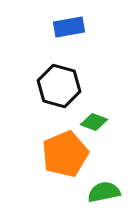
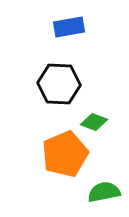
black hexagon: moved 2 px up; rotated 12 degrees counterclockwise
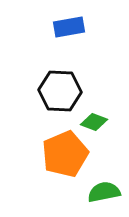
black hexagon: moved 1 px right, 7 px down
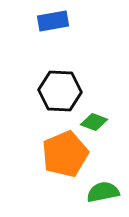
blue rectangle: moved 16 px left, 6 px up
green semicircle: moved 1 px left
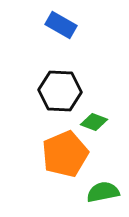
blue rectangle: moved 8 px right, 4 px down; rotated 40 degrees clockwise
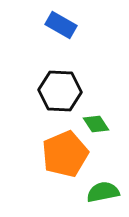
green diamond: moved 2 px right, 2 px down; rotated 36 degrees clockwise
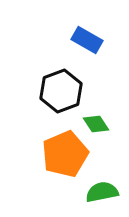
blue rectangle: moved 26 px right, 15 px down
black hexagon: moved 1 px right; rotated 24 degrees counterclockwise
green semicircle: moved 1 px left
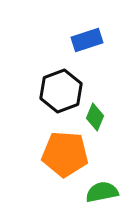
blue rectangle: rotated 48 degrees counterclockwise
green diamond: moved 1 px left, 7 px up; rotated 56 degrees clockwise
orange pentagon: rotated 27 degrees clockwise
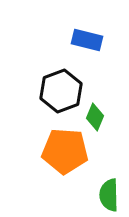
blue rectangle: rotated 32 degrees clockwise
orange pentagon: moved 3 px up
green semicircle: moved 7 px right, 3 px down; rotated 80 degrees counterclockwise
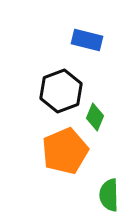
orange pentagon: rotated 27 degrees counterclockwise
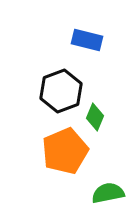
green semicircle: moved 1 px left, 2 px up; rotated 80 degrees clockwise
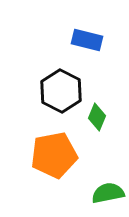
black hexagon: rotated 12 degrees counterclockwise
green diamond: moved 2 px right
orange pentagon: moved 11 px left, 4 px down; rotated 12 degrees clockwise
